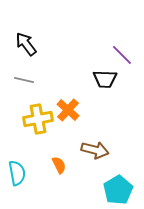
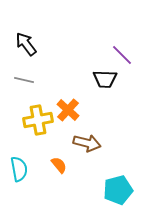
yellow cross: moved 1 px down
brown arrow: moved 8 px left, 7 px up
orange semicircle: rotated 12 degrees counterclockwise
cyan semicircle: moved 2 px right, 4 px up
cyan pentagon: rotated 16 degrees clockwise
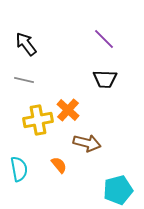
purple line: moved 18 px left, 16 px up
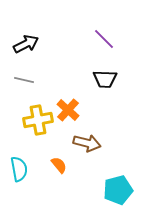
black arrow: rotated 100 degrees clockwise
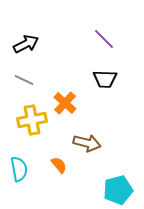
gray line: rotated 12 degrees clockwise
orange cross: moved 3 px left, 7 px up
yellow cross: moved 6 px left
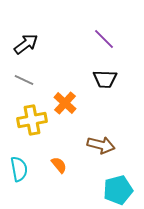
black arrow: rotated 10 degrees counterclockwise
brown arrow: moved 14 px right, 2 px down
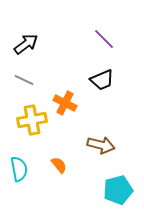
black trapezoid: moved 3 px left, 1 px down; rotated 25 degrees counterclockwise
orange cross: rotated 15 degrees counterclockwise
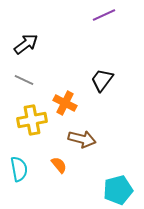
purple line: moved 24 px up; rotated 70 degrees counterclockwise
black trapezoid: rotated 150 degrees clockwise
brown arrow: moved 19 px left, 6 px up
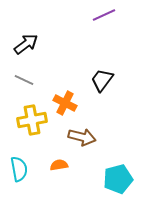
brown arrow: moved 2 px up
orange semicircle: rotated 60 degrees counterclockwise
cyan pentagon: moved 11 px up
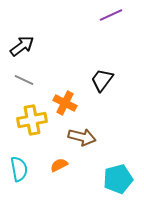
purple line: moved 7 px right
black arrow: moved 4 px left, 2 px down
orange semicircle: rotated 18 degrees counterclockwise
